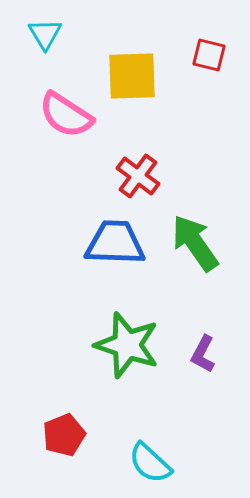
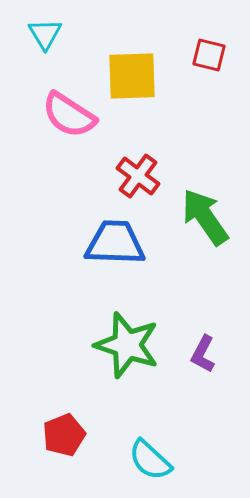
pink semicircle: moved 3 px right
green arrow: moved 10 px right, 26 px up
cyan semicircle: moved 3 px up
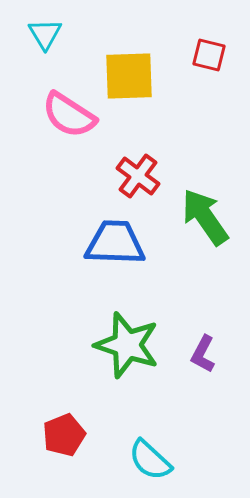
yellow square: moved 3 px left
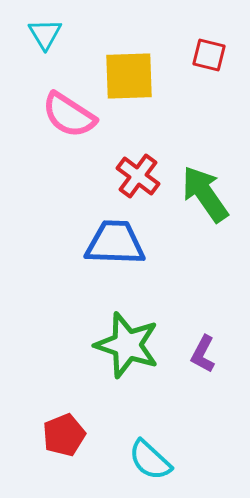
green arrow: moved 23 px up
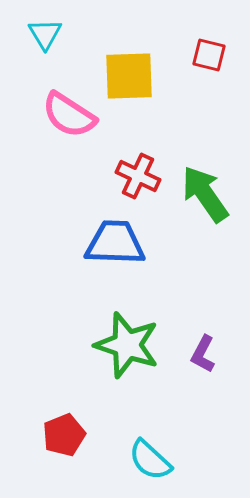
red cross: rotated 12 degrees counterclockwise
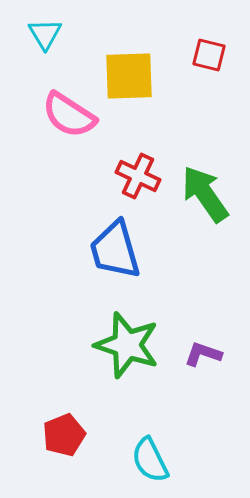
blue trapezoid: moved 7 px down; rotated 108 degrees counterclockwise
purple L-shape: rotated 81 degrees clockwise
cyan semicircle: rotated 21 degrees clockwise
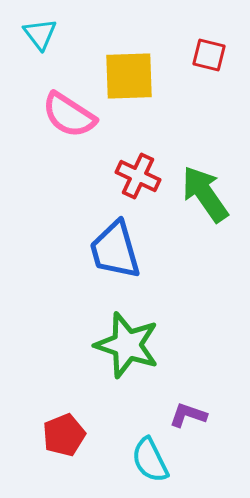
cyan triangle: moved 5 px left; rotated 6 degrees counterclockwise
purple L-shape: moved 15 px left, 61 px down
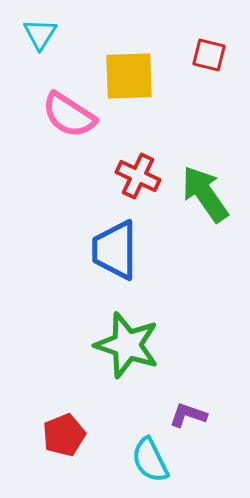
cyan triangle: rotated 9 degrees clockwise
blue trapezoid: rotated 16 degrees clockwise
